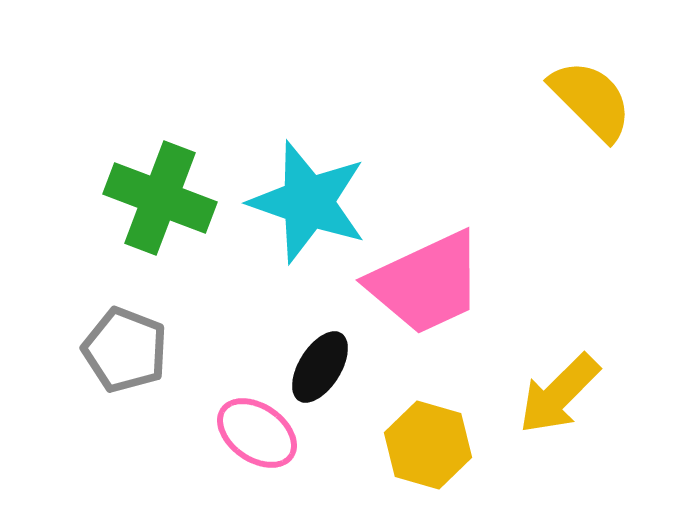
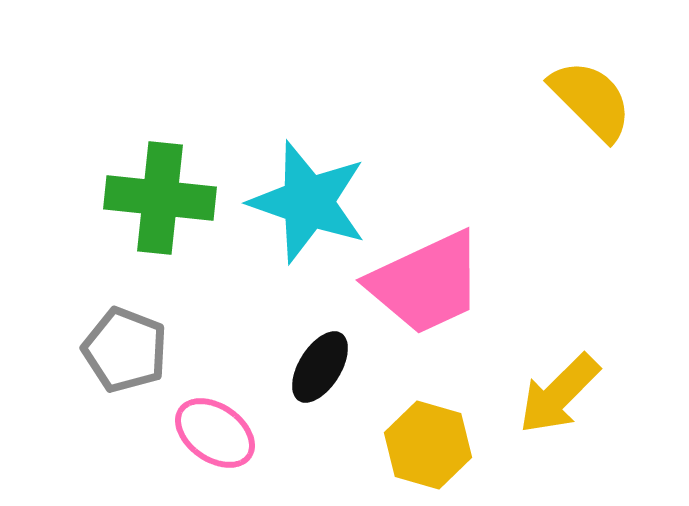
green cross: rotated 15 degrees counterclockwise
pink ellipse: moved 42 px left
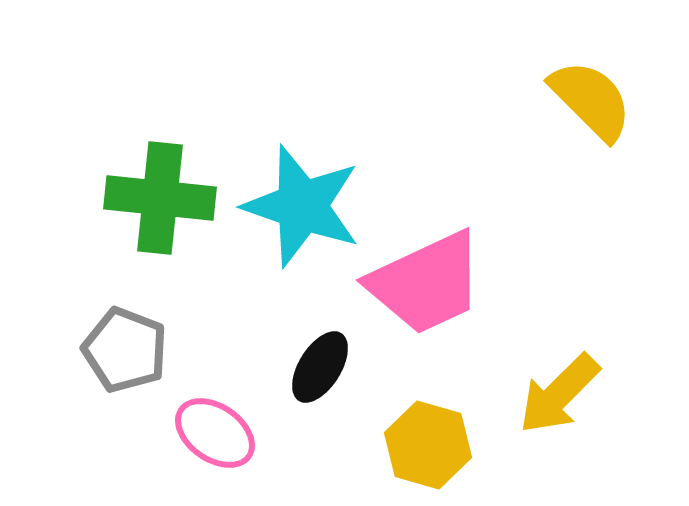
cyan star: moved 6 px left, 4 px down
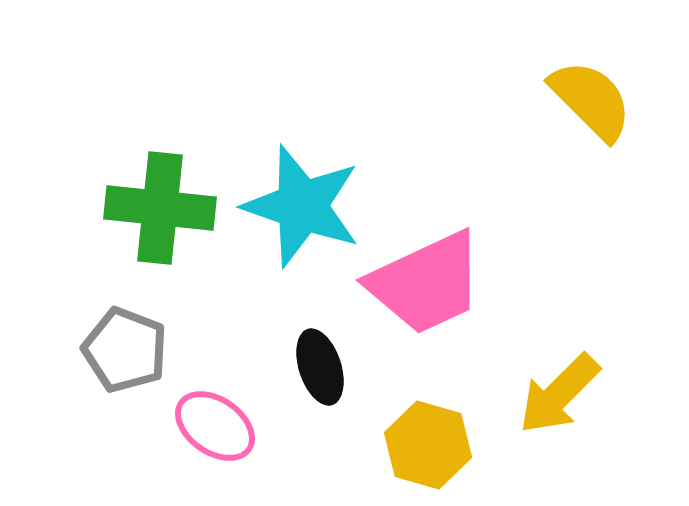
green cross: moved 10 px down
black ellipse: rotated 50 degrees counterclockwise
pink ellipse: moved 7 px up
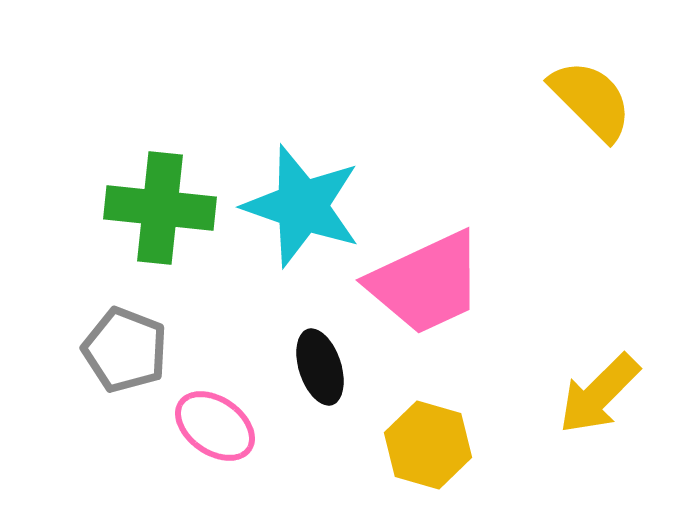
yellow arrow: moved 40 px right
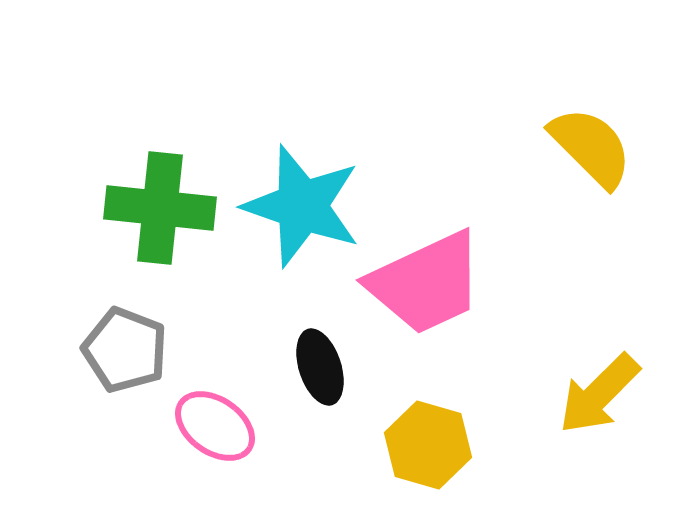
yellow semicircle: moved 47 px down
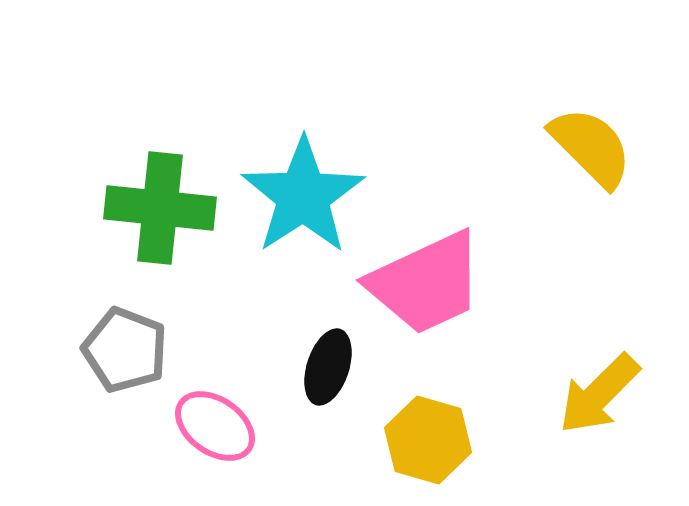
cyan star: moved 1 px right, 10 px up; rotated 20 degrees clockwise
black ellipse: moved 8 px right; rotated 36 degrees clockwise
yellow hexagon: moved 5 px up
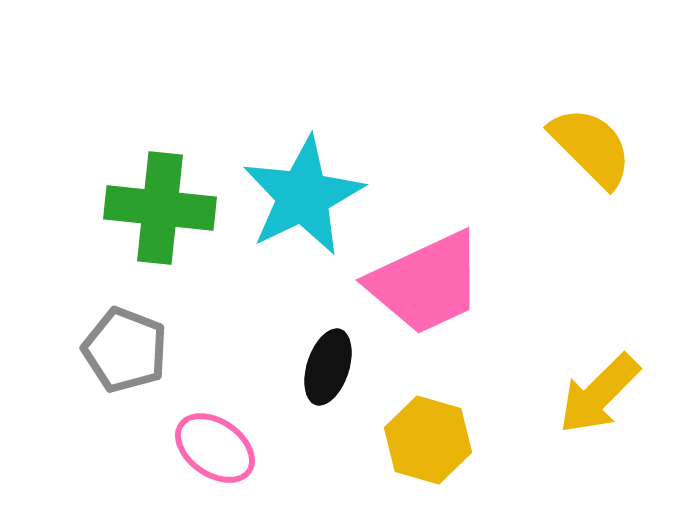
cyan star: rotated 7 degrees clockwise
pink ellipse: moved 22 px down
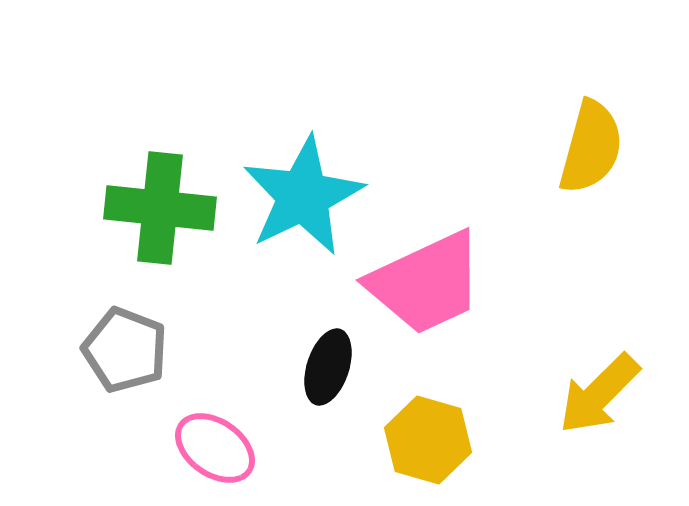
yellow semicircle: rotated 60 degrees clockwise
